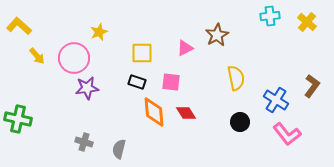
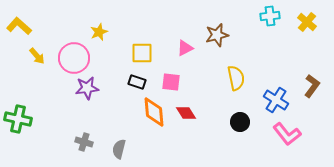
brown star: rotated 15 degrees clockwise
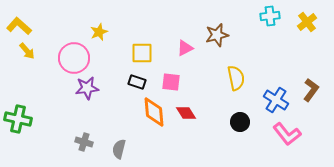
yellow cross: rotated 12 degrees clockwise
yellow arrow: moved 10 px left, 5 px up
brown L-shape: moved 1 px left, 4 px down
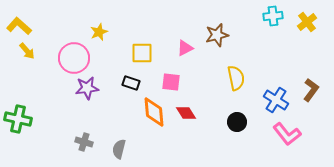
cyan cross: moved 3 px right
black rectangle: moved 6 px left, 1 px down
black circle: moved 3 px left
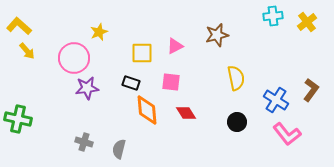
pink triangle: moved 10 px left, 2 px up
orange diamond: moved 7 px left, 2 px up
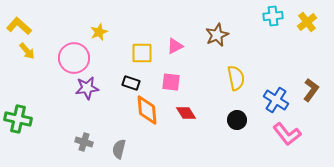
brown star: rotated 10 degrees counterclockwise
black circle: moved 2 px up
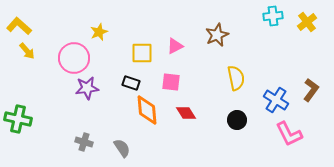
pink L-shape: moved 2 px right; rotated 12 degrees clockwise
gray semicircle: moved 3 px right, 1 px up; rotated 132 degrees clockwise
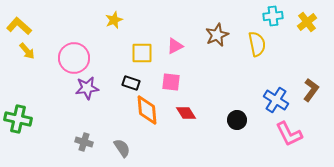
yellow star: moved 15 px right, 12 px up
yellow semicircle: moved 21 px right, 34 px up
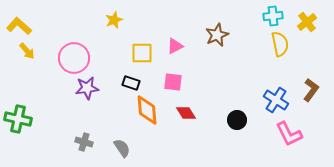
yellow semicircle: moved 23 px right
pink square: moved 2 px right
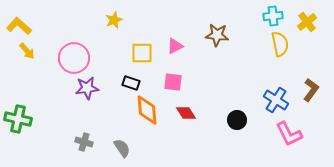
brown star: rotated 30 degrees clockwise
